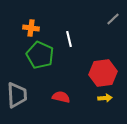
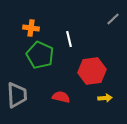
red hexagon: moved 11 px left, 2 px up
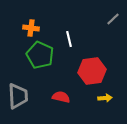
gray trapezoid: moved 1 px right, 1 px down
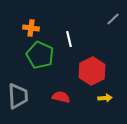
red hexagon: rotated 20 degrees counterclockwise
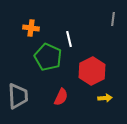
gray line: rotated 40 degrees counterclockwise
green pentagon: moved 8 px right, 2 px down
red semicircle: rotated 102 degrees clockwise
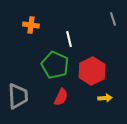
gray line: rotated 24 degrees counterclockwise
orange cross: moved 3 px up
green pentagon: moved 7 px right, 8 px down
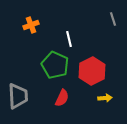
orange cross: rotated 28 degrees counterclockwise
red semicircle: moved 1 px right, 1 px down
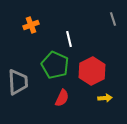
gray trapezoid: moved 14 px up
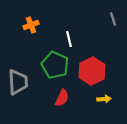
yellow arrow: moved 1 px left, 1 px down
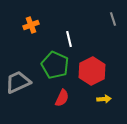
gray trapezoid: rotated 112 degrees counterclockwise
